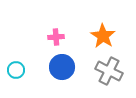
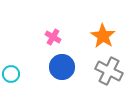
pink cross: moved 3 px left; rotated 35 degrees clockwise
cyan circle: moved 5 px left, 4 px down
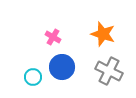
orange star: moved 2 px up; rotated 15 degrees counterclockwise
cyan circle: moved 22 px right, 3 px down
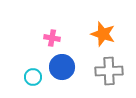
pink cross: moved 1 px left, 1 px down; rotated 21 degrees counterclockwise
gray cross: rotated 28 degrees counterclockwise
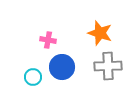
orange star: moved 3 px left, 1 px up
pink cross: moved 4 px left, 2 px down
gray cross: moved 1 px left, 5 px up
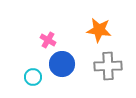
orange star: moved 1 px left, 3 px up; rotated 10 degrees counterclockwise
pink cross: rotated 21 degrees clockwise
blue circle: moved 3 px up
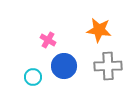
blue circle: moved 2 px right, 2 px down
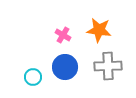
pink cross: moved 15 px right, 5 px up
blue circle: moved 1 px right, 1 px down
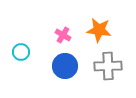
blue circle: moved 1 px up
cyan circle: moved 12 px left, 25 px up
